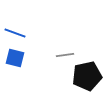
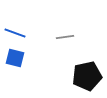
gray line: moved 18 px up
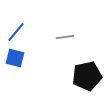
blue line: moved 1 px right, 1 px up; rotated 70 degrees counterclockwise
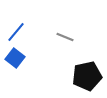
gray line: rotated 30 degrees clockwise
blue square: rotated 24 degrees clockwise
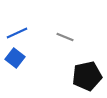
blue line: moved 1 px right, 1 px down; rotated 25 degrees clockwise
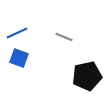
gray line: moved 1 px left
blue square: moved 4 px right; rotated 18 degrees counterclockwise
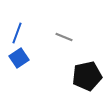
blue line: rotated 45 degrees counterclockwise
blue square: rotated 36 degrees clockwise
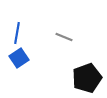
blue line: rotated 10 degrees counterclockwise
black pentagon: moved 2 px down; rotated 8 degrees counterclockwise
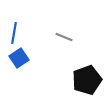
blue line: moved 3 px left
black pentagon: moved 2 px down
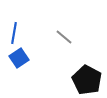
gray line: rotated 18 degrees clockwise
black pentagon: rotated 24 degrees counterclockwise
